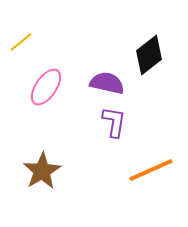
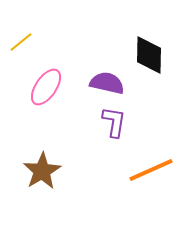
black diamond: rotated 51 degrees counterclockwise
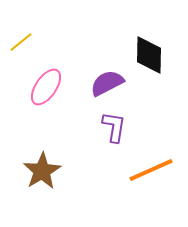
purple semicircle: rotated 40 degrees counterclockwise
purple L-shape: moved 5 px down
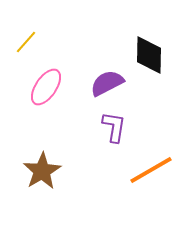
yellow line: moved 5 px right; rotated 10 degrees counterclockwise
orange line: rotated 6 degrees counterclockwise
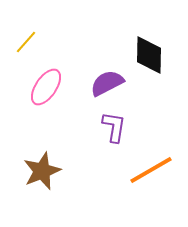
brown star: rotated 9 degrees clockwise
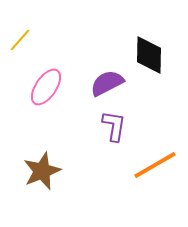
yellow line: moved 6 px left, 2 px up
purple L-shape: moved 1 px up
orange line: moved 4 px right, 5 px up
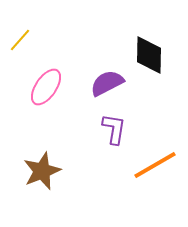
purple L-shape: moved 3 px down
